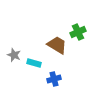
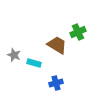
blue cross: moved 2 px right, 4 px down
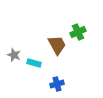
brown trapezoid: rotated 30 degrees clockwise
blue cross: moved 1 px right, 1 px down
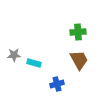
green cross: rotated 21 degrees clockwise
brown trapezoid: moved 22 px right, 15 px down
gray star: rotated 24 degrees counterclockwise
